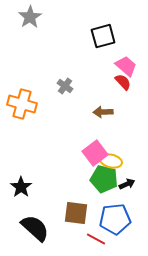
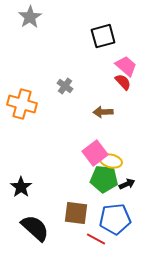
green pentagon: rotated 8 degrees counterclockwise
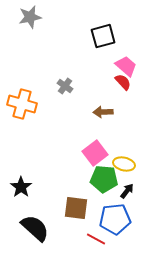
gray star: rotated 20 degrees clockwise
yellow ellipse: moved 13 px right, 3 px down
black arrow: moved 7 px down; rotated 28 degrees counterclockwise
brown square: moved 5 px up
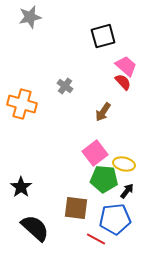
brown arrow: rotated 54 degrees counterclockwise
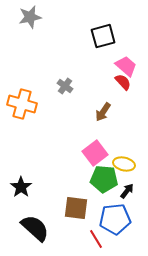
red line: rotated 30 degrees clockwise
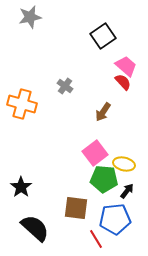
black square: rotated 20 degrees counterclockwise
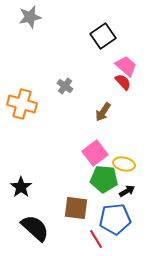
black arrow: rotated 21 degrees clockwise
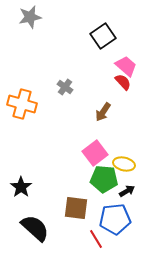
gray cross: moved 1 px down
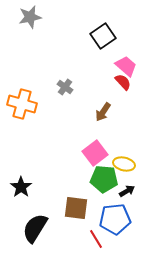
black semicircle: rotated 100 degrees counterclockwise
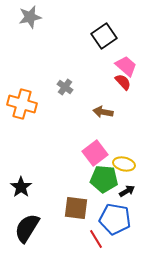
black square: moved 1 px right
brown arrow: rotated 66 degrees clockwise
blue pentagon: rotated 16 degrees clockwise
black semicircle: moved 8 px left
